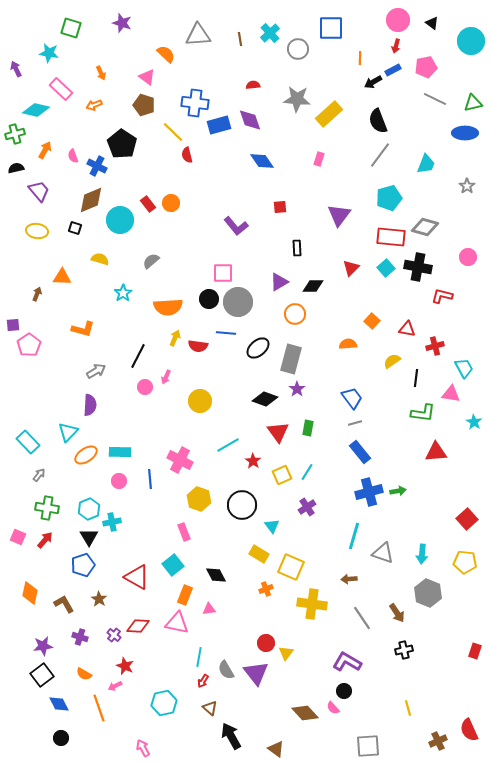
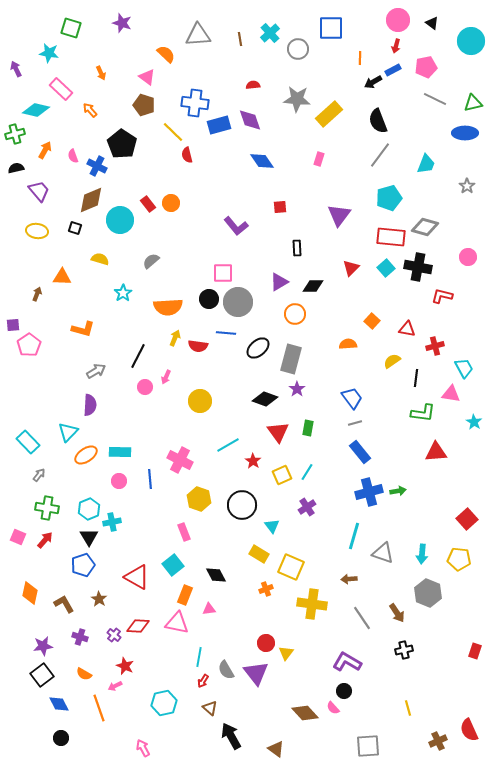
orange arrow at (94, 105): moved 4 px left, 5 px down; rotated 70 degrees clockwise
yellow pentagon at (465, 562): moved 6 px left, 3 px up
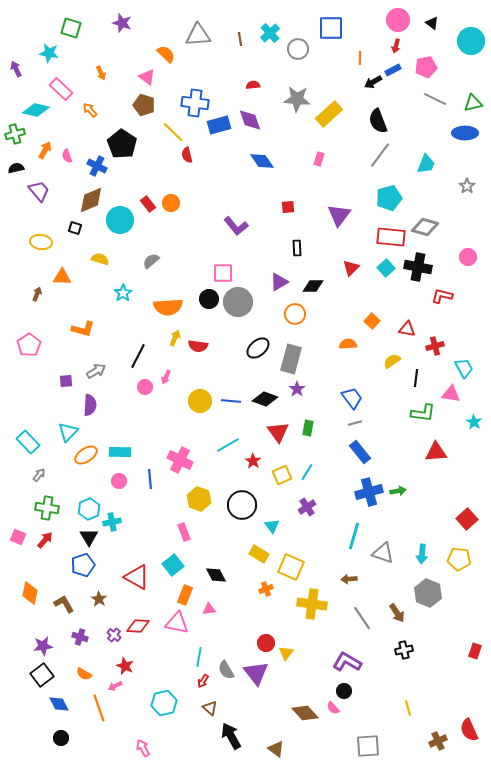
pink semicircle at (73, 156): moved 6 px left
red square at (280, 207): moved 8 px right
yellow ellipse at (37, 231): moved 4 px right, 11 px down
purple square at (13, 325): moved 53 px right, 56 px down
blue line at (226, 333): moved 5 px right, 68 px down
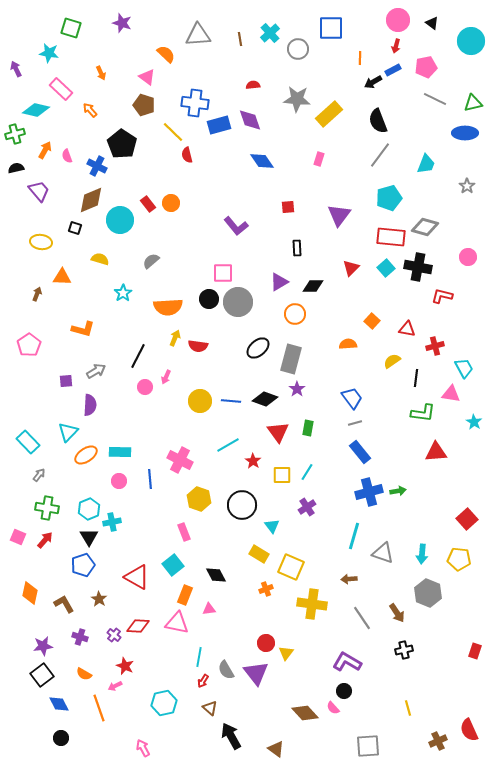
yellow square at (282, 475): rotated 24 degrees clockwise
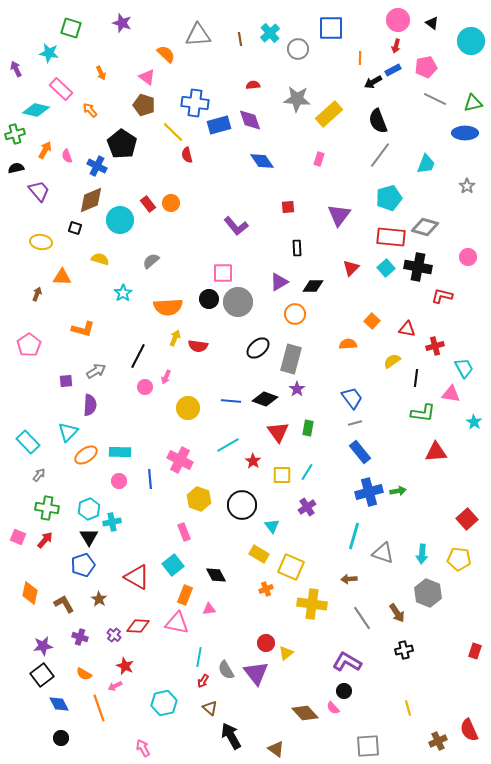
yellow circle at (200, 401): moved 12 px left, 7 px down
yellow triangle at (286, 653): rotated 14 degrees clockwise
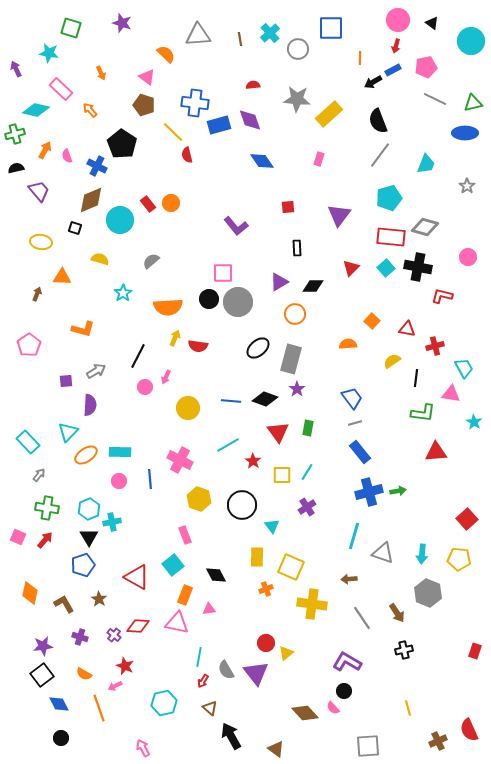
pink rectangle at (184, 532): moved 1 px right, 3 px down
yellow rectangle at (259, 554): moved 2 px left, 3 px down; rotated 60 degrees clockwise
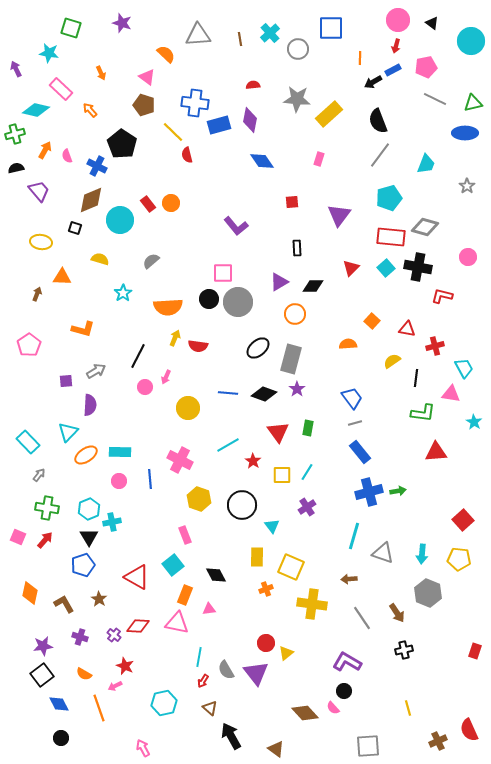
purple diamond at (250, 120): rotated 30 degrees clockwise
red square at (288, 207): moved 4 px right, 5 px up
black diamond at (265, 399): moved 1 px left, 5 px up
blue line at (231, 401): moved 3 px left, 8 px up
red square at (467, 519): moved 4 px left, 1 px down
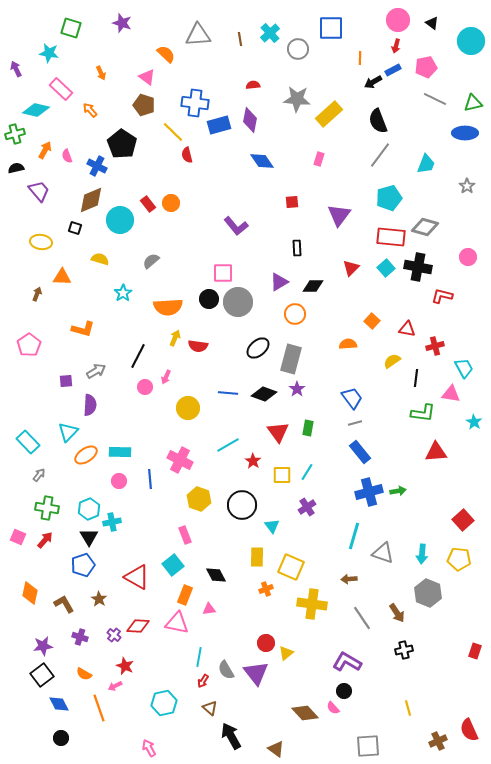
pink arrow at (143, 748): moved 6 px right
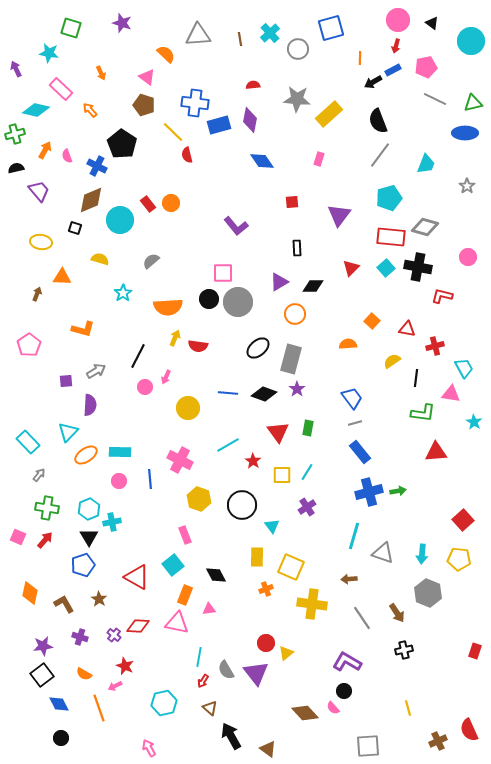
blue square at (331, 28): rotated 16 degrees counterclockwise
brown triangle at (276, 749): moved 8 px left
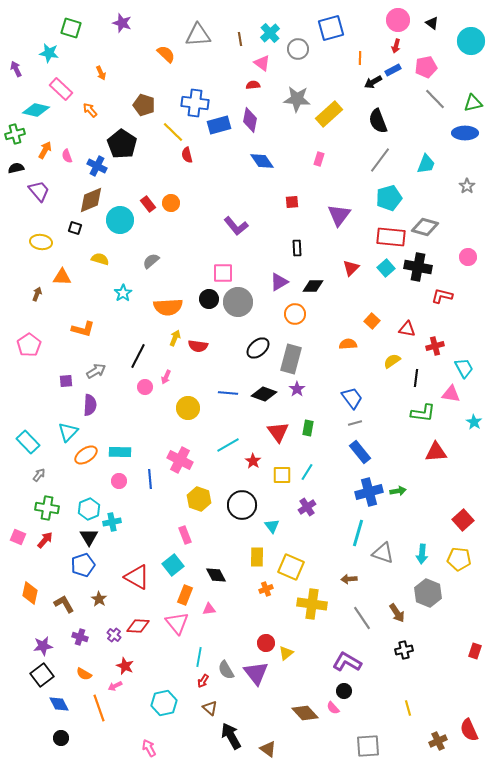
pink triangle at (147, 77): moved 115 px right, 14 px up
gray line at (435, 99): rotated 20 degrees clockwise
gray line at (380, 155): moved 5 px down
cyan line at (354, 536): moved 4 px right, 3 px up
pink triangle at (177, 623): rotated 40 degrees clockwise
